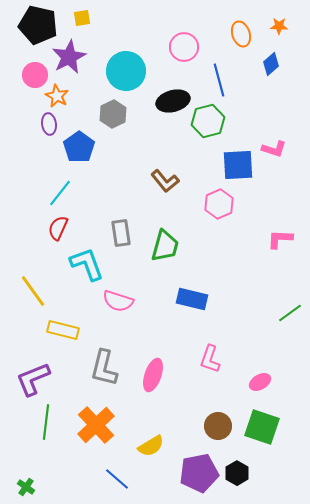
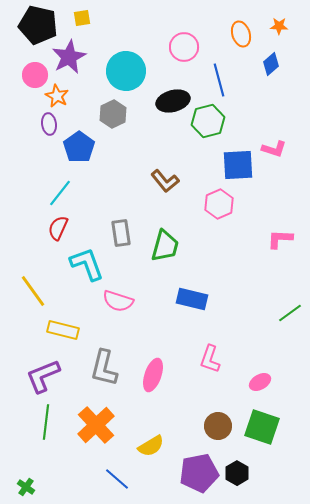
purple L-shape at (33, 379): moved 10 px right, 3 px up
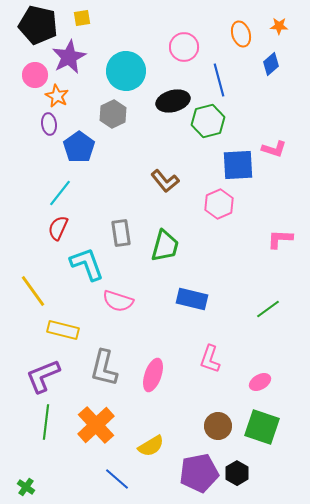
green line at (290, 313): moved 22 px left, 4 px up
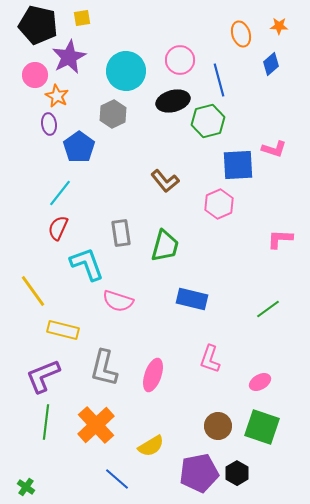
pink circle at (184, 47): moved 4 px left, 13 px down
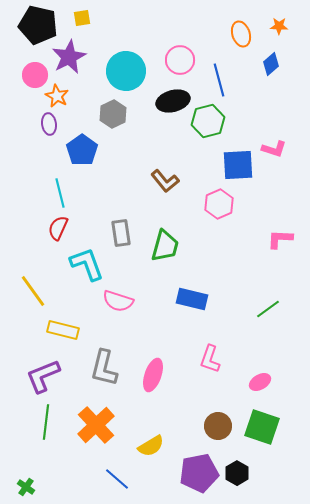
blue pentagon at (79, 147): moved 3 px right, 3 px down
cyan line at (60, 193): rotated 52 degrees counterclockwise
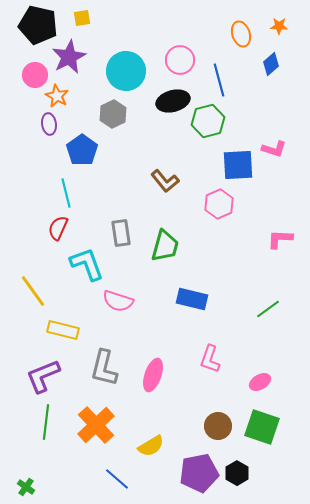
cyan line at (60, 193): moved 6 px right
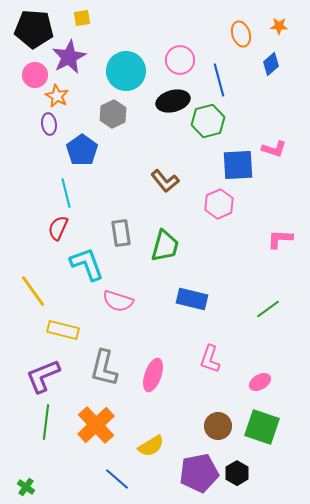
black pentagon at (38, 25): moved 4 px left, 4 px down; rotated 9 degrees counterclockwise
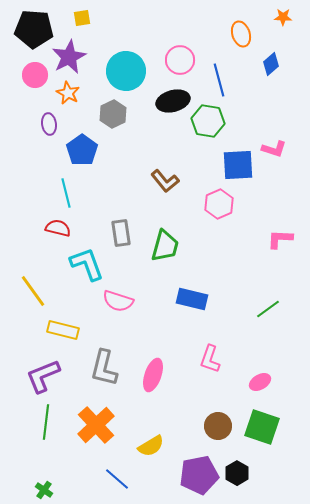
orange star at (279, 26): moved 4 px right, 9 px up
orange star at (57, 96): moved 11 px right, 3 px up
green hexagon at (208, 121): rotated 24 degrees clockwise
red semicircle at (58, 228): rotated 80 degrees clockwise
purple pentagon at (199, 473): moved 2 px down
green cross at (26, 487): moved 18 px right, 3 px down
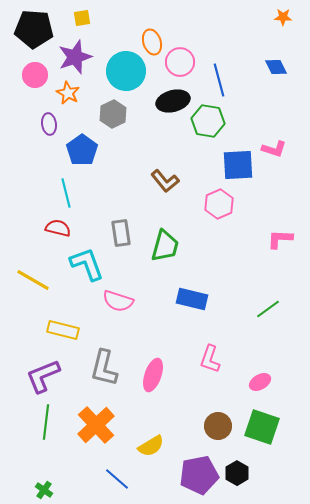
orange ellipse at (241, 34): moved 89 px left, 8 px down
purple star at (69, 57): moved 6 px right; rotated 8 degrees clockwise
pink circle at (180, 60): moved 2 px down
blue diamond at (271, 64): moved 5 px right, 3 px down; rotated 75 degrees counterclockwise
yellow line at (33, 291): moved 11 px up; rotated 24 degrees counterclockwise
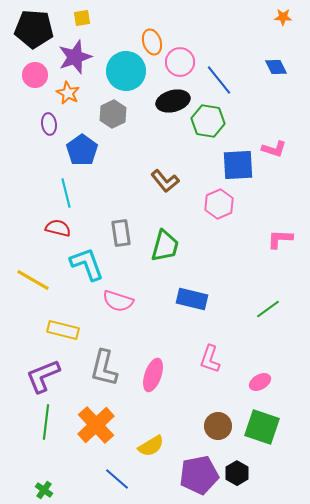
blue line at (219, 80): rotated 24 degrees counterclockwise
